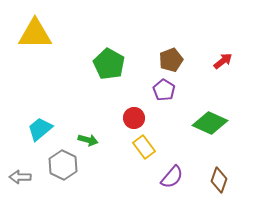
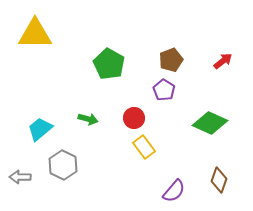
green arrow: moved 21 px up
purple semicircle: moved 2 px right, 14 px down
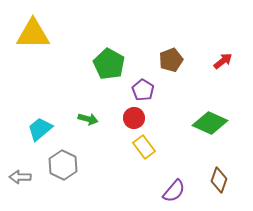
yellow triangle: moved 2 px left
purple pentagon: moved 21 px left
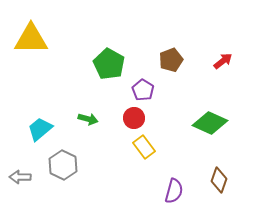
yellow triangle: moved 2 px left, 5 px down
purple semicircle: rotated 25 degrees counterclockwise
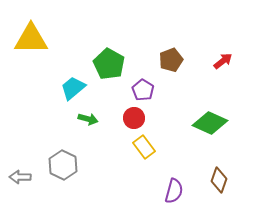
cyan trapezoid: moved 33 px right, 41 px up
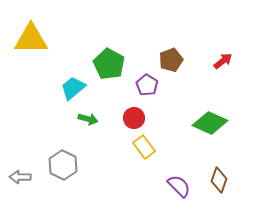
purple pentagon: moved 4 px right, 5 px up
purple semicircle: moved 5 px right, 5 px up; rotated 60 degrees counterclockwise
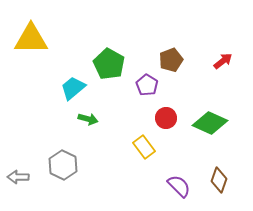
red circle: moved 32 px right
gray arrow: moved 2 px left
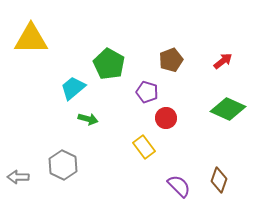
purple pentagon: moved 7 px down; rotated 15 degrees counterclockwise
green diamond: moved 18 px right, 14 px up
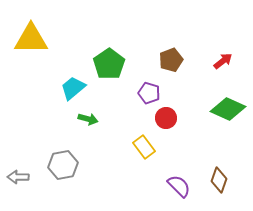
green pentagon: rotated 8 degrees clockwise
purple pentagon: moved 2 px right, 1 px down
gray hexagon: rotated 24 degrees clockwise
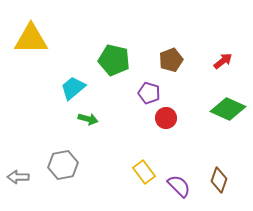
green pentagon: moved 5 px right, 4 px up; rotated 24 degrees counterclockwise
yellow rectangle: moved 25 px down
